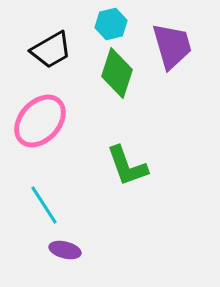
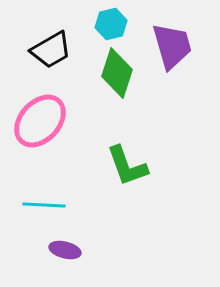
cyan line: rotated 54 degrees counterclockwise
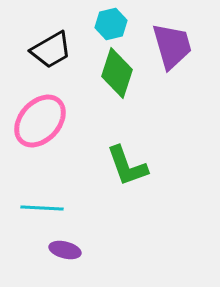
cyan line: moved 2 px left, 3 px down
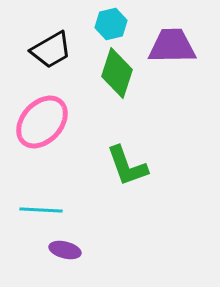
purple trapezoid: rotated 75 degrees counterclockwise
pink ellipse: moved 2 px right, 1 px down
cyan line: moved 1 px left, 2 px down
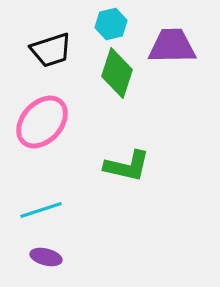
black trapezoid: rotated 12 degrees clockwise
green L-shape: rotated 57 degrees counterclockwise
cyan line: rotated 21 degrees counterclockwise
purple ellipse: moved 19 px left, 7 px down
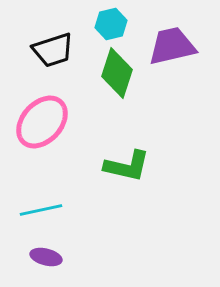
purple trapezoid: rotated 12 degrees counterclockwise
black trapezoid: moved 2 px right
cyan line: rotated 6 degrees clockwise
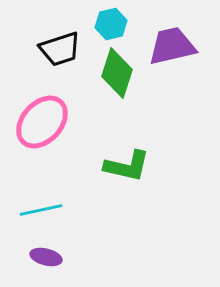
black trapezoid: moved 7 px right, 1 px up
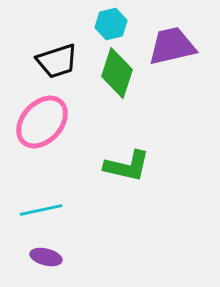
black trapezoid: moved 3 px left, 12 px down
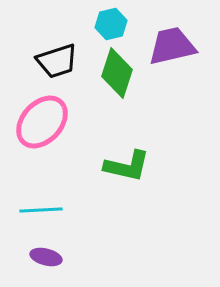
cyan line: rotated 9 degrees clockwise
